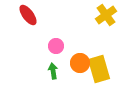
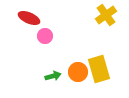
red ellipse: moved 1 px right, 3 px down; rotated 30 degrees counterclockwise
pink circle: moved 11 px left, 10 px up
orange circle: moved 2 px left, 9 px down
green arrow: moved 5 px down; rotated 84 degrees clockwise
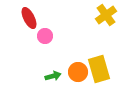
red ellipse: rotated 40 degrees clockwise
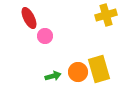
yellow cross: rotated 20 degrees clockwise
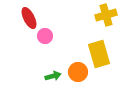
yellow rectangle: moved 15 px up
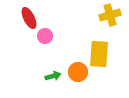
yellow cross: moved 4 px right
yellow rectangle: rotated 20 degrees clockwise
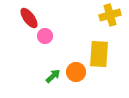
red ellipse: rotated 10 degrees counterclockwise
orange circle: moved 2 px left
green arrow: rotated 28 degrees counterclockwise
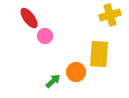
green arrow: moved 5 px down
